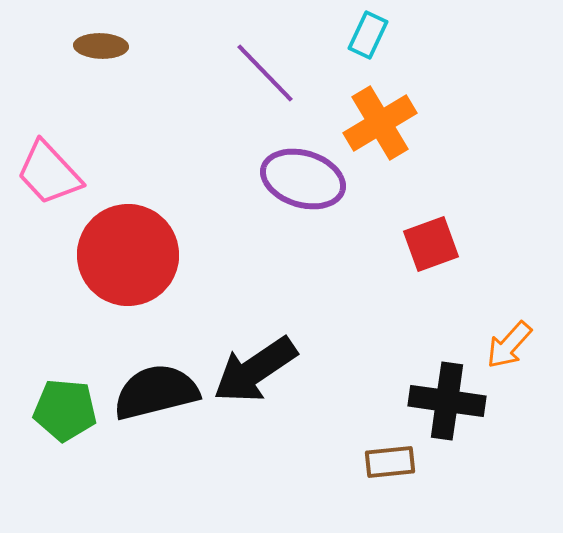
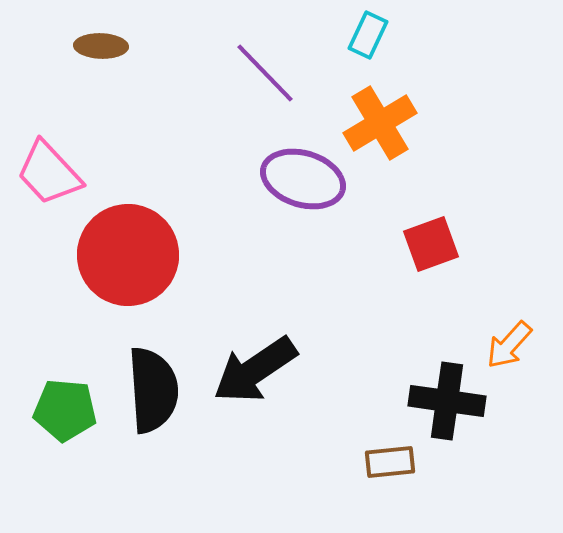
black semicircle: moved 3 px left, 2 px up; rotated 100 degrees clockwise
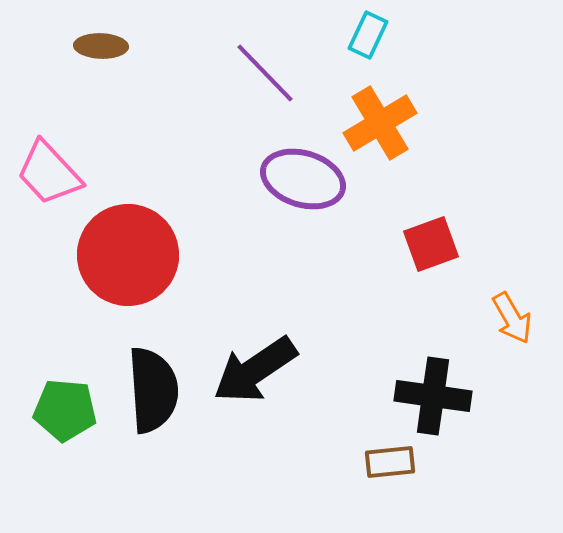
orange arrow: moved 3 px right, 27 px up; rotated 72 degrees counterclockwise
black cross: moved 14 px left, 5 px up
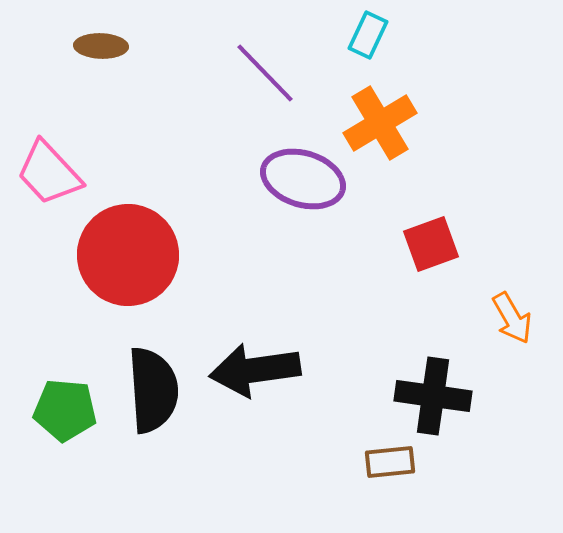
black arrow: rotated 26 degrees clockwise
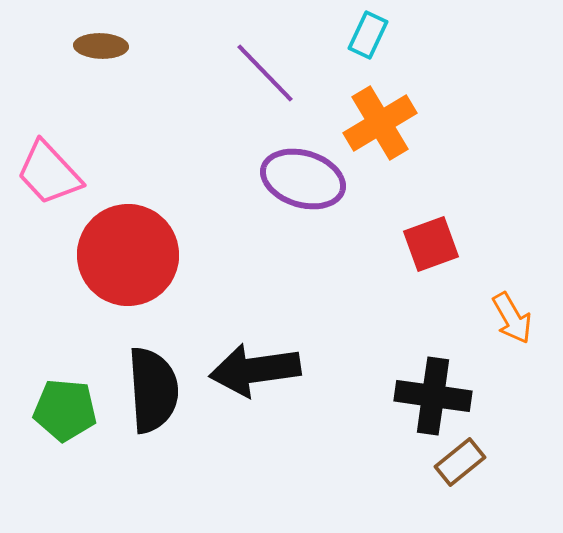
brown rectangle: moved 70 px right; rotated 33 degrees counterclockwise
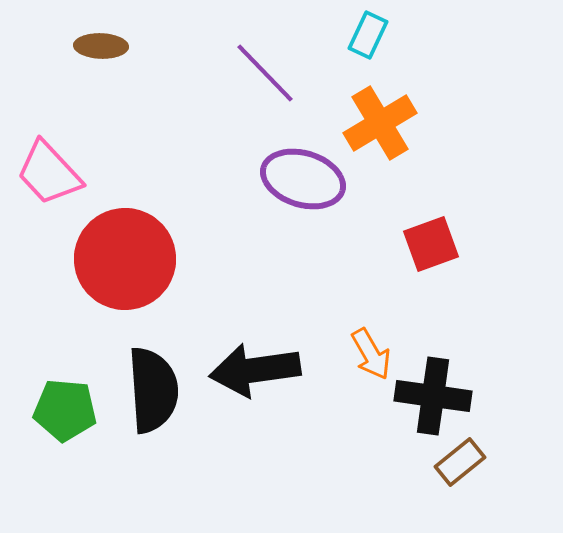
red circle: moved 3 px left, 4 px down
orange arrow: moved 141 px left, 36 px down
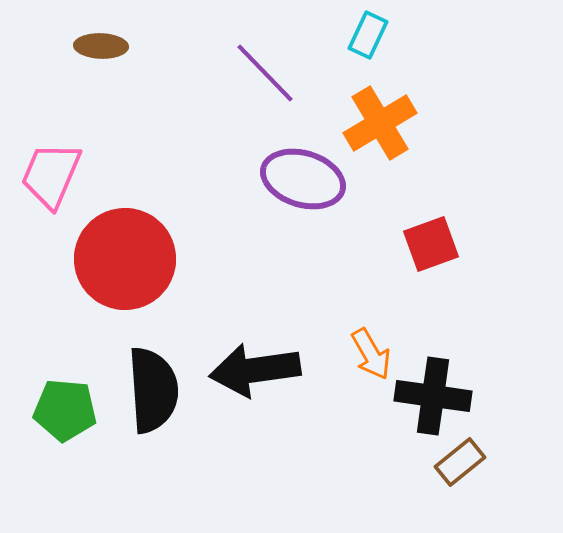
pink trapezoid: moved 2 px right, 2 px down; rotated 66 degrees clockwise
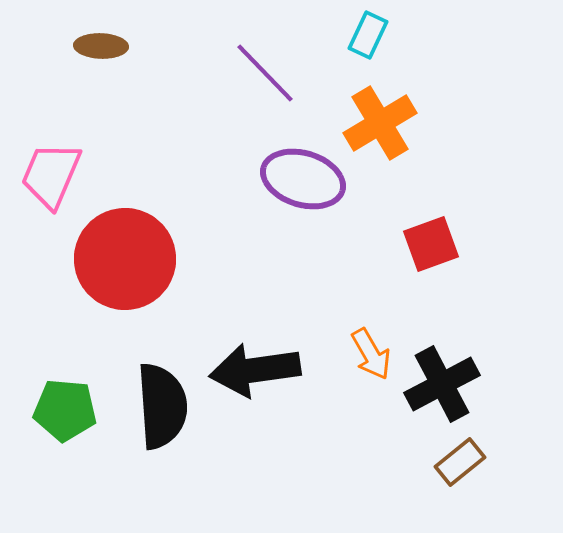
black semicircle: moved 9 px right, 16 px down
black cross: moved 9 px right, 12 px up; rotated 36 degrees counterclockwise
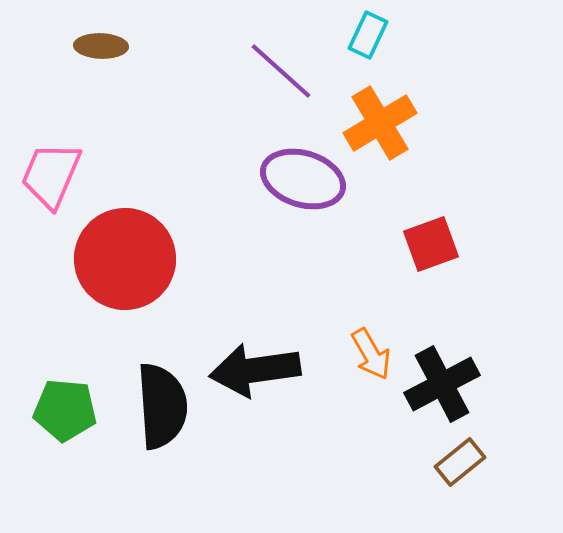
purple line: moved 16 px right, 2 px up; rotated 4 degrees counterclockwise
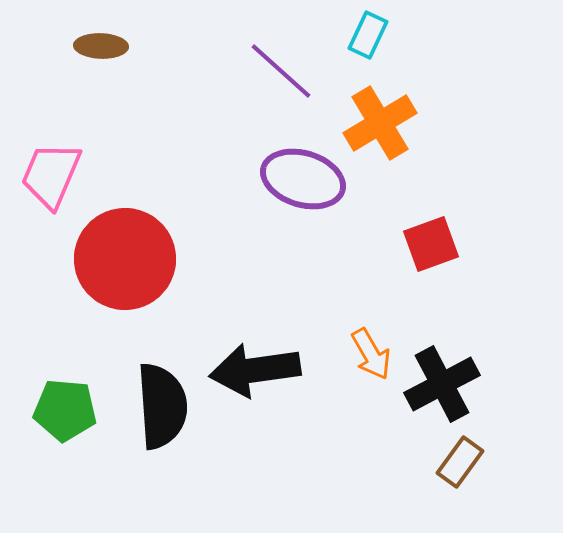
brown rectangle: rotated 15 degrees counterclockwise
